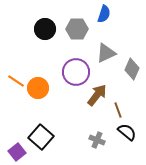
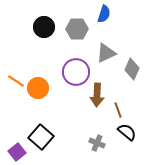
black circle: moved 1 px left, 2 px up
brown arrow: rotated 145 degrees clockwise
gray cross: moved 3 px down
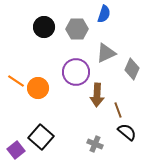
gray cross: moved 2 px left, 1 px down
purple square: moved 1 px left, 2 px up
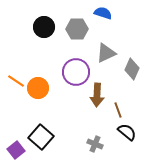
blue semicircle: moved 1 px left, 1 px up; rotated 90 degrees counterclockwise
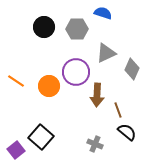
orange circle: moved 11 px right, 2 px up
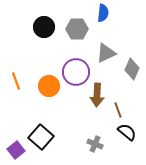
blue semicircle: rotated 78 degrees clockwise
orange line: rotated 36 degrees clockwise
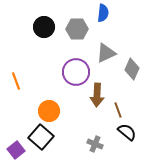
orange circle: moved 25 px down
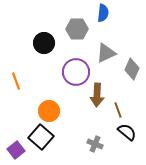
black circle: moved 16 px down
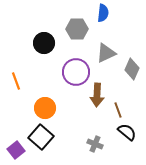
orange circle: moved 4 px left, 3 px up
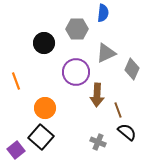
gray cross: moved 3 px right, 2 px up
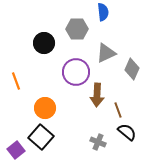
blue semicircle: moved 1 px up; rotated 12 degrees counterclockwise
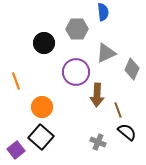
orange circle: moved 3 px left, 1 px up
